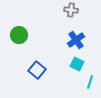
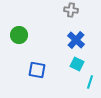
blue cross: rotated 12 degrees counterclockwise
blue square: rotated 30 degrees counterclockwise
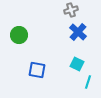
gray cross: rotated 24 degrees counterclockwise
blue cross: moved 2 px right, 8 px up
cyan line: moved 2 px left
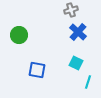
cyan square: moved 1 px left, 1 px up
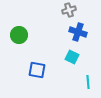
gray cross: moved 2 px left
blue cross: rotated 24 degrees counterclockwise
cyan square: moved 4 px left, 6 px up
cyan line: rotated 24 degrees counterclockwise
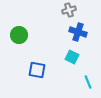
cyan line: rotated 16 degrees counterclockwise
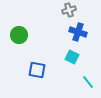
cyan line: rotated 16 degrees counterclockwise
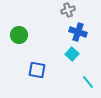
gray cross: moved 1 px left
cyan square: moved 3 px up; rotated 16 degrees clockwise
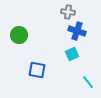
gray cross: moved 2 px down; rotated 24 degrees clockwise
blue cross: moved 1 px left, 1 px up
cyan square: rotated 24 degrees clockwise
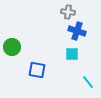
green circle: moved 7 px left, 12 px down
cyan square: rotated 24 degrees clockwise
